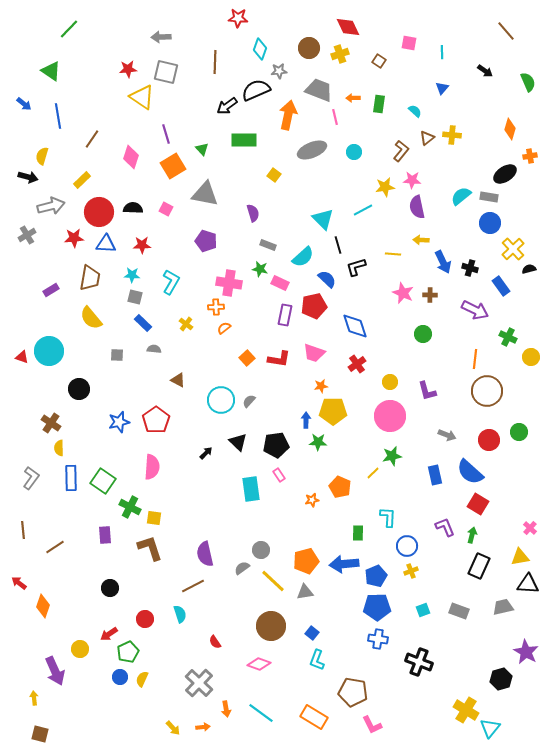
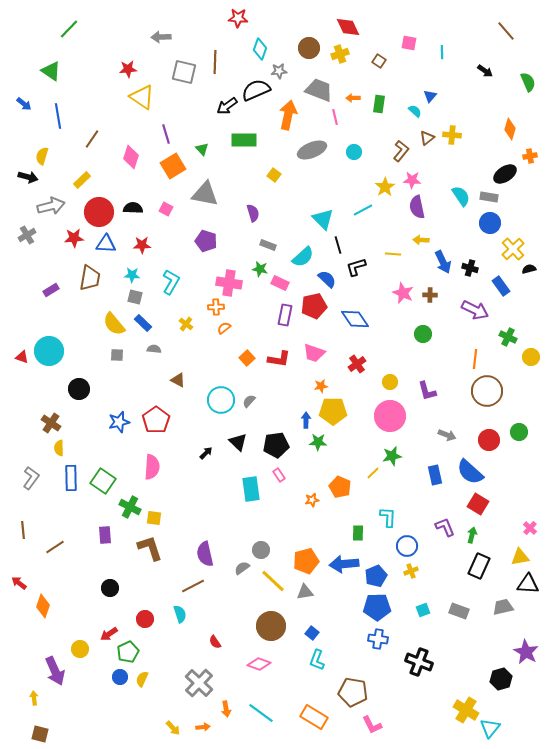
gray square at (166, 72): moved 18 px right
blue triangle at (442, 88): moved 12 px left, 8 px down
yellow star at (385, 187): rotated 24 degrees counterclockwise
cyan semicircle at (461, 196): rotated 95 degrees clockwise
yellow semicircle at (91, 318): moved 23 px right, 6 px down
blue diamond at (355, 326): moved 7 px up; rotated 16 degrees counterclockwise
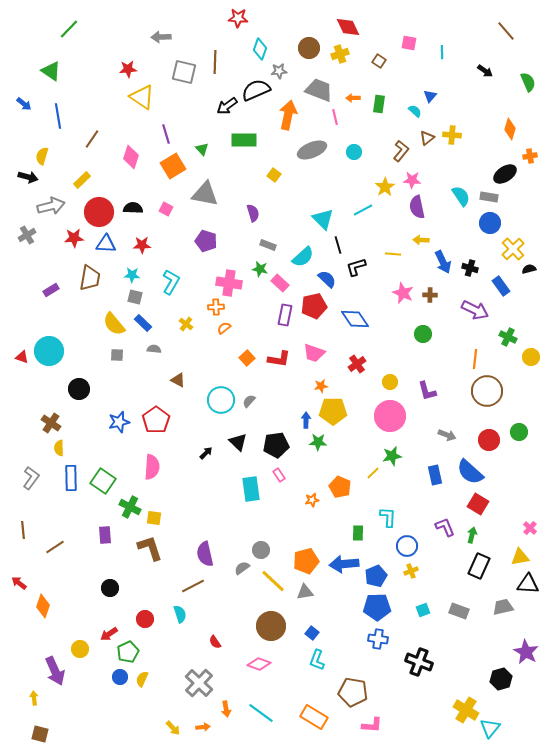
pink rectangle at (280, 283): rotated 18 degrees clockwise
pink L-shape at (372, 725): rotated 60 degrees counterclockwise
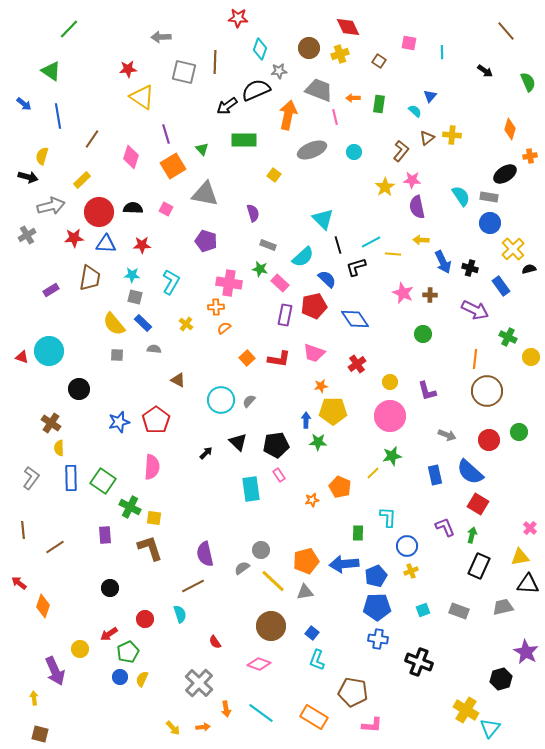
cyan line at (363, 210): moved 8 px right, 32 px down
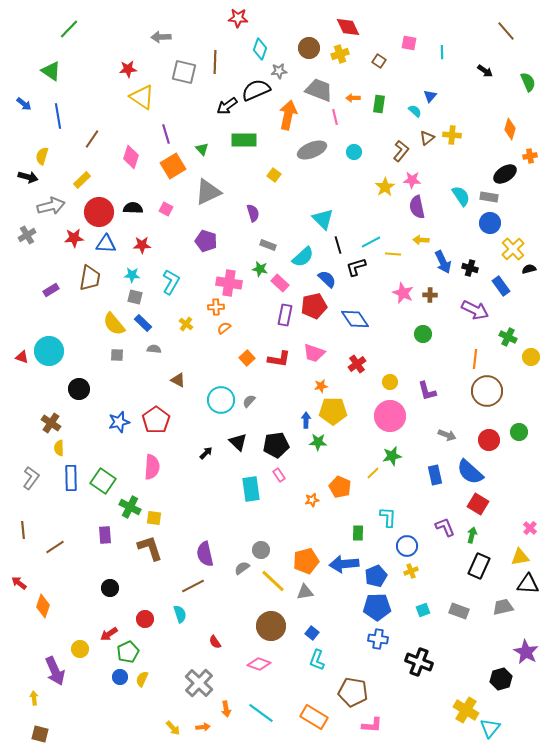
gray triangle at (205, 194): moved 3 px right, 2 px up; rotated 36 degrees counterclockwise
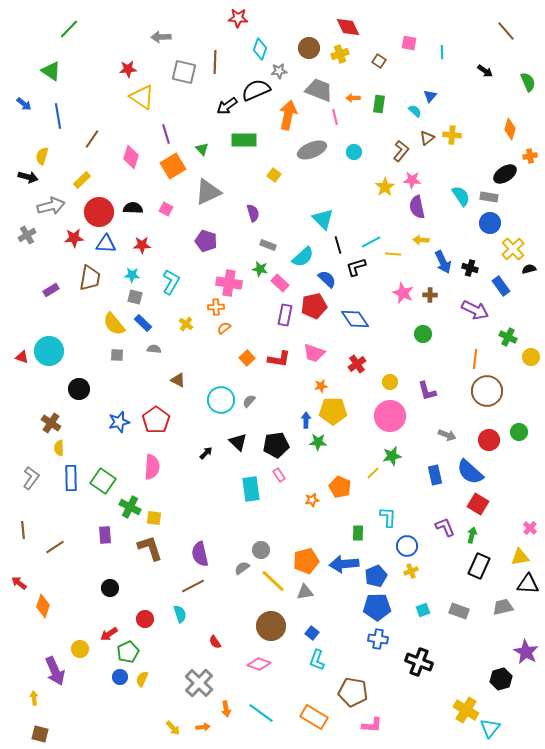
purple semicircle at (205, 554): moved 5 px left
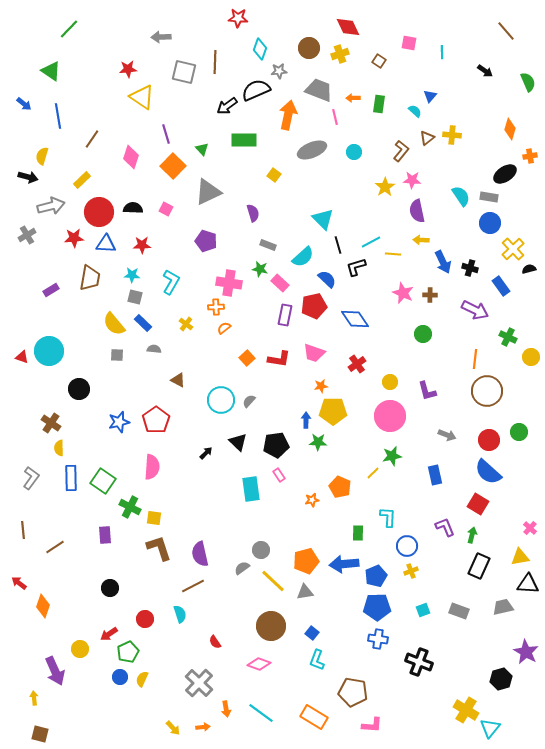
orange square at (173, 166): rotated 15 degrees counterclockwise
purple semicircle at (417, 207): moved 4 px down
blue semicircle at (470, 472): moved 18 px right
brown L-shape at (150, 548): moved 9 px right
